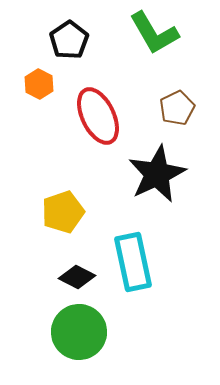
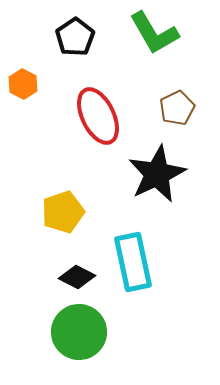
black pentagon: moved 6 px right, 3 px up
orange hexagon: moved 16 px left
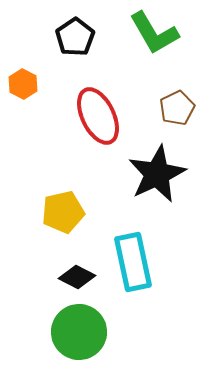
yellow pentagon: rotated 6 degrees clockwise
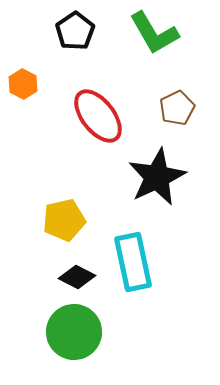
black pentagon: moved 6 px up
red ellipse: rotated 12 degrees counterclockwise
black star: moved 3 px down
yellow pentagon: moved 1 px right, 8 px down
green circle: moved 5 px left
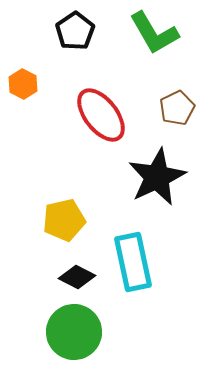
red ellipse: moved 3 px right, 1 px up
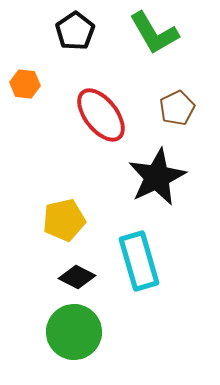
orange hexagon: moved 2 px right; rotated 20 degrees counterclockwise
cyan rectangle: moved 6 px right, 1 px up; rotated 4 degrees counterclockwise
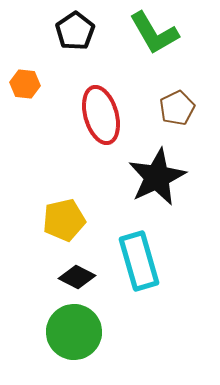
red ellipse: rotated 22 degrees clockwise
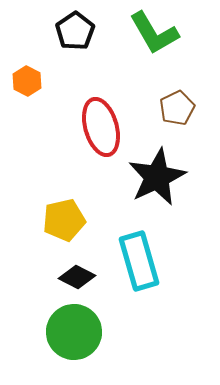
orange hexagon: moved 2 px right, 3 px up; rotated 20 degrees clockwise
red ellipse: moved 12 px down
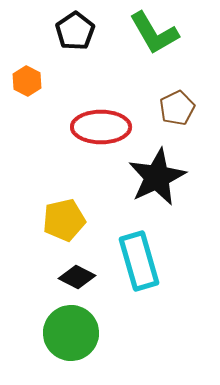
red ellipse: rotated 74 degrees counterclockwise
green circle: moved 3 px left, 1 px down
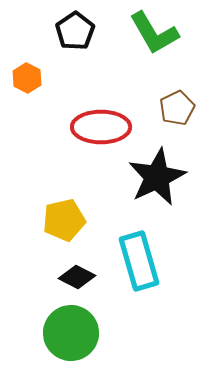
orange hexagon: moved 3 px up
